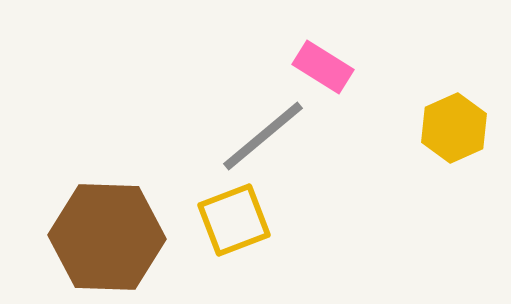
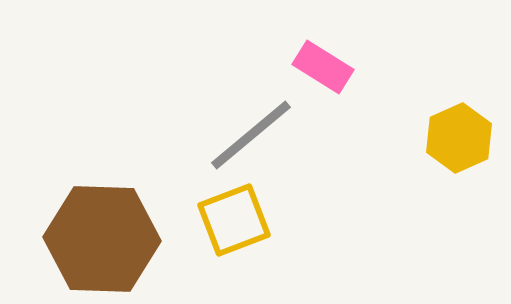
yellow hexagon: moved 5 px right, 10 px down
gray line: moved 12 px left, 1 px up
brown hexagon: moved 5 px left, 2 px down
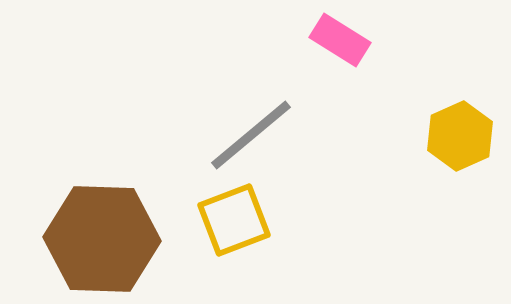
pink rectangle: moved 17 px right, 27 px up
yellow hexagon: moved 1 px right, 2 px up
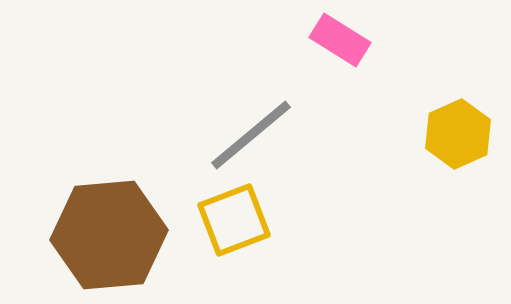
yellow hexagon: moved 2 px left, 2 px up
brown hexagon: moved 7 px right, 4 px up; rotated 7 degrees counterclockwise
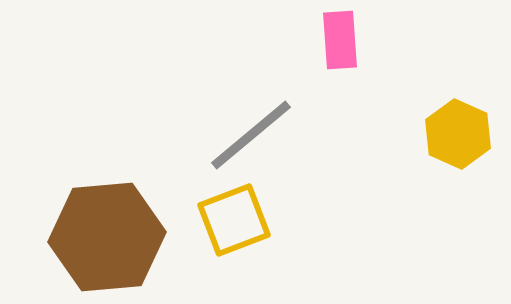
pink rectangle: rotated 54 degrees clockwise
yellow hexagon: rotated 12 degrees counterclockwise
brown hexagon: moved 2 px left, 2 px down
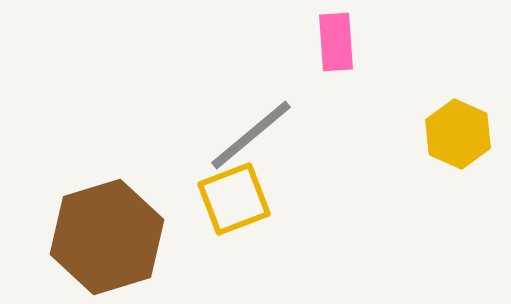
pink rectangle: moved 4 px left, 2 px down
yellow square: moved 21 px up
brown hexagon: rotated 12 degrees counterclockwise
